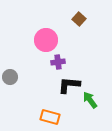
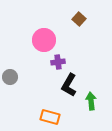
pink circle: moved 2 px left
black L-shape: rotated 65 degrees counterclockwise
green arrow: moved 1 px right, 1 px down; rotated 30 degrees clockwise
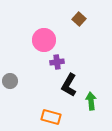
purple cross: moved 1 px left
gray circle: moved 4 px down
orange rectangle: moved 1 px right
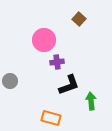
black L-shape: rotated 140 degrees counterclockwise
orange rectangle: moved 1 px down
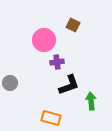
brown square: moved 6 px left, 6 px down; rotated 16 degrees counterclockwise
gray circle: moved 2 px down
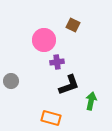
gray circle: moved 1 px right, 2 px up
green arrow: rotated 18 degrees clockwise
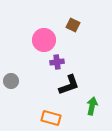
green arrow: moved 1 px right, 5 px down
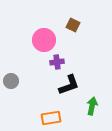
orange rectangle: rotated 24 degrees counterclockwise
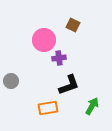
purple cross: moved 2 px right, 4 px up
green arrow: rotated 18 degrees clockwise
orange rectangle: moved 3 px left, 10 px up
